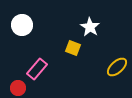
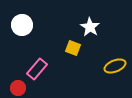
yellow ellipse: moved 2 px left, 1 px up; rotated 20 degrees clockwise
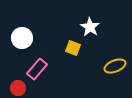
white circle: moved 13 px down
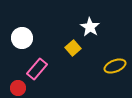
yellow square: rotated 28 degrees clockwise
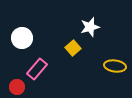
white star: rotated 24 degrees clockwise
yellow ellipse: rotated 30 degrees clockwise
red circle: moved 1 px left, 1 px up
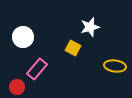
white circle: moved 1 px right, 1 px up
yellow square: rotated 21 degrees counterclockwise
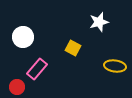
white star: moved 9 px right, 5 px up
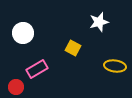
white circle: moved 4 px up
pink rectangle: rotated 20 degrees clockwise
red circle: moved 1 px left
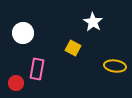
white star: moved 6 px left; rotated 24 degrees counterclockwise
pink rectangle: rotated 50 degrees counterclockwise
red circle: moved 4 px up
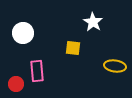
yellow square: rotated 21 degrees counterclockwise
pink rectangle: moved 2 px down; rotated 15 degrees counterclockwise
red circle: moved 1 px down
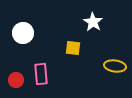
pink rectangle: moved 4 px right, 3 px down
red circle: moved 4 px up
